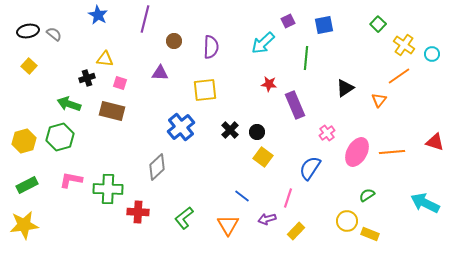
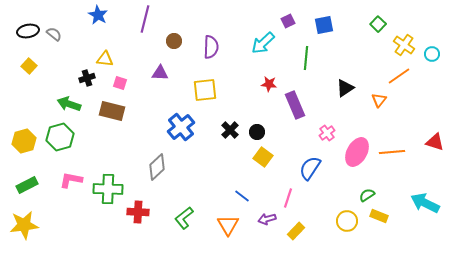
yellow rectangle at (370, 234): moved 9 px right, 18 px up
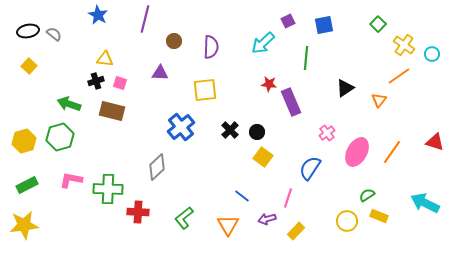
black cross at (87, 78): moved 9 px right, 3 px down
purple rectangle at (295, 105): moved 4 px left, 3 px up
orange line at (392, 152): rotated 50 degrees counterclockwise
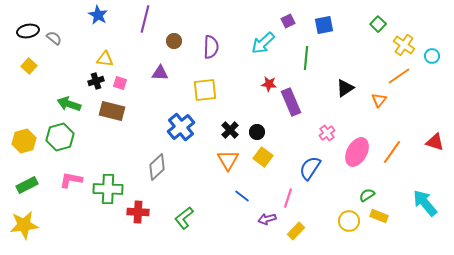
gray semicircle at (54, 34): moved 4 px down
cyan circle at (432, 54): moved 2 px down
cyan arrow at (425, 203): rotated 24 degrees clockwise
yellow circle at (347, 221): moved 2 px right
orange triangle at (228, 225): moved 65 px up
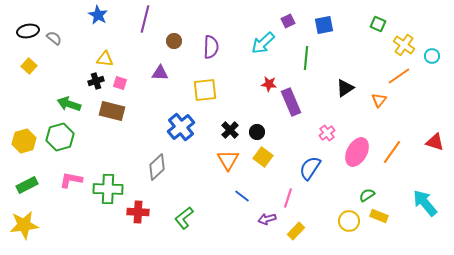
green square at (378, 24): rotated 21 degrees counterclockwise
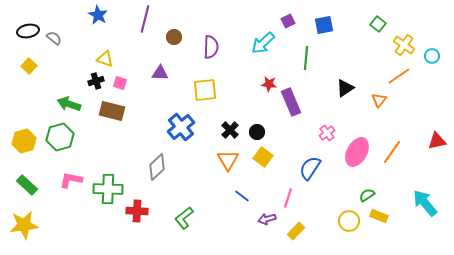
green square at (378, 24): rotated 14 degrees clockwise
brown circle at (174, 41): moved 4 px up
yellow triangle at (105, 59): rotated 12 degrees clockwise
red triangle at (435, 142): moved 2 px right, 1 px up; rotated 30 degrees counterclockwise
green rectangle at (27, 185): rotated 70 degrees clockwise
red cross at (138, 212): moved 1 px left, 1 px up
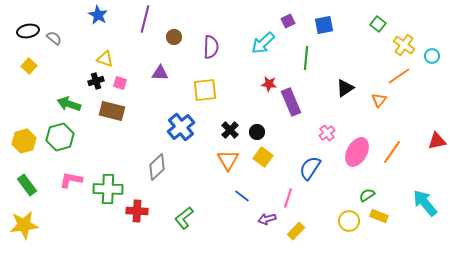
green rectangle at (27, 185): rotated 10 degrees clockwise
